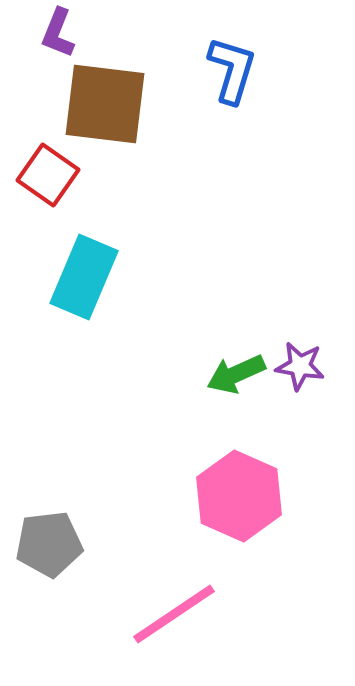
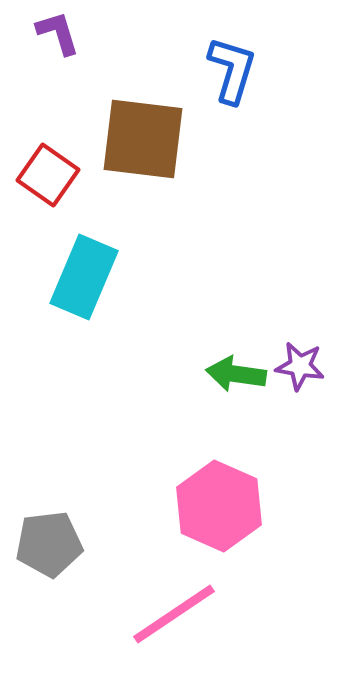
purple L-shape: rotated 141 degrees clockwise
brown square: moved 38 px right, 35 px down
green arrow: rotated 32 degrees clockwise
pink hexagon: moved 20 px left, 10 px down
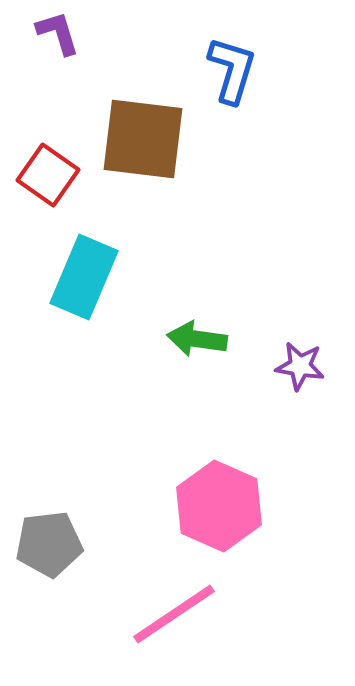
green arrow: moved 39 px left, 35 px up
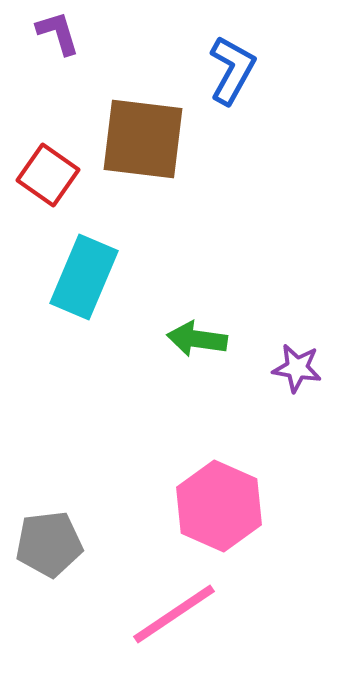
blue L-shape: rotated 12 degrees clockwise
purple star: moved 3 px left, 2 px down
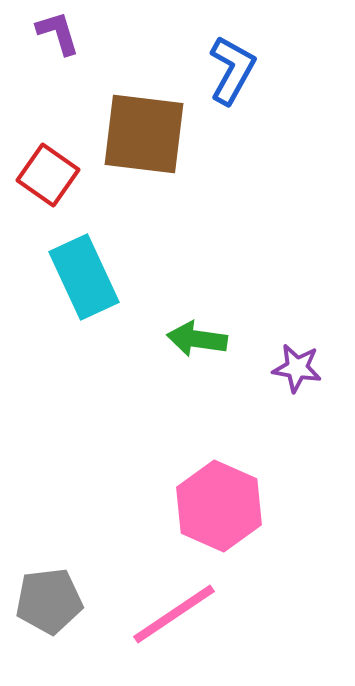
brown square: moved 1 px right, 5 px up
cyan rectangle: rotated 48 degrees counterclockwise
gray pentagon: moved 57 px down
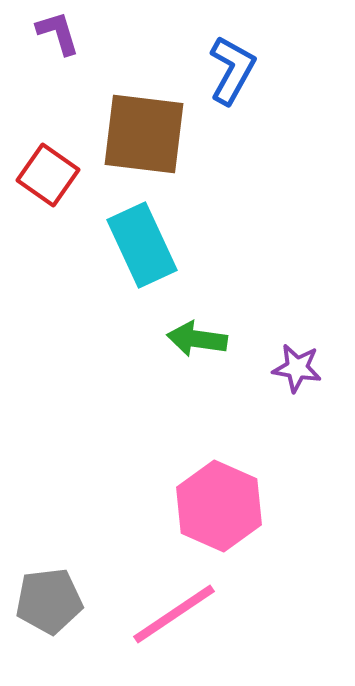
cyan rectangle: moved 58 px right, 32 px up
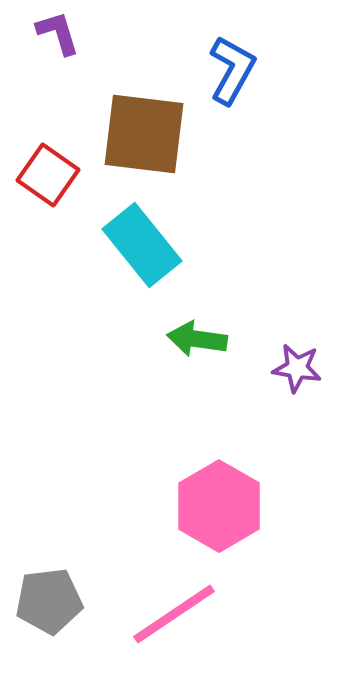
cyan rectangle: rotated 14 degrees counterclockwise
pink hexagon: rotated 6 degrees clockwise
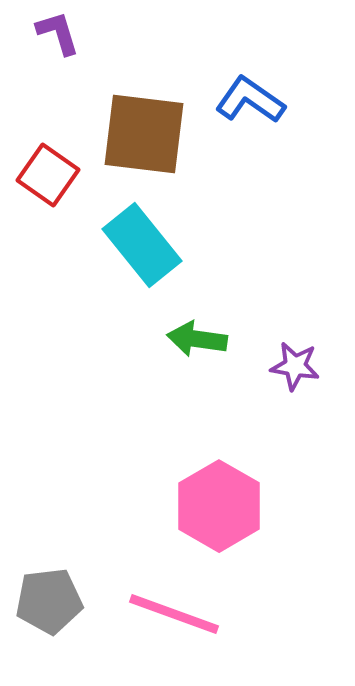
blue L-shape: moved 18 px right, 30 px down; rotated 84 degrees counterclockwise
purple star: moved 2 px left, 2 px up
pink line: rotated 54 degrees clockwise
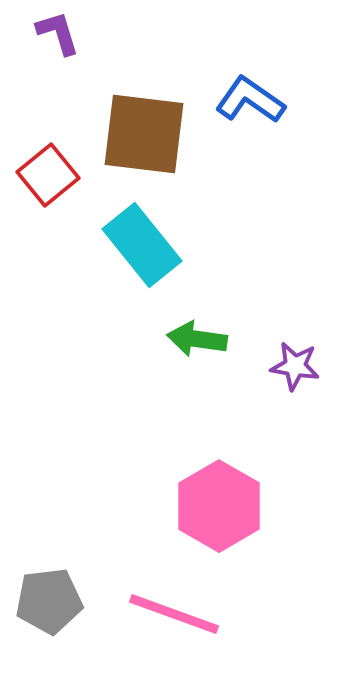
red square: rotated 16 degrees clockwise
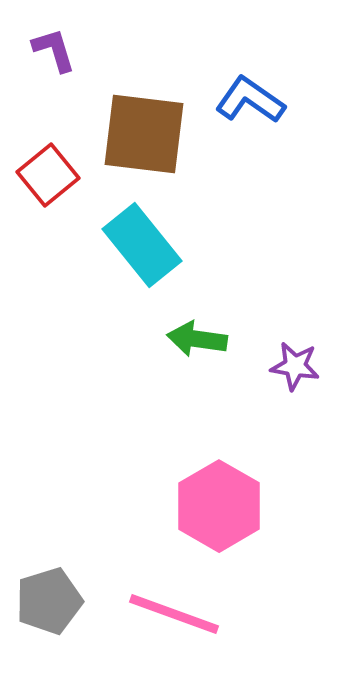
purple L-shape: moved 4 px left, 17 px down
gray pentagon: rotated 10 degrees counterclockwise
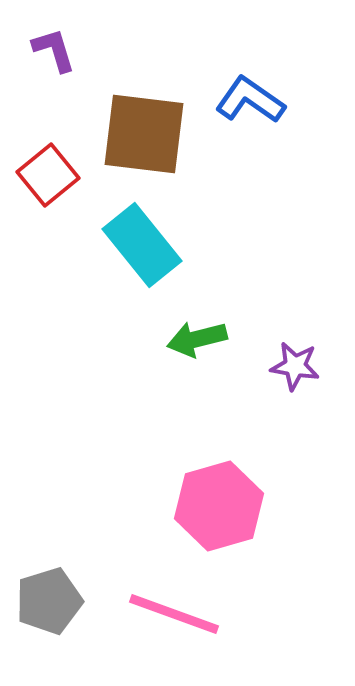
green arrow: rotated 22 degrees counterclockwise
pink hexagon: rotated 14 degrees clockwise
